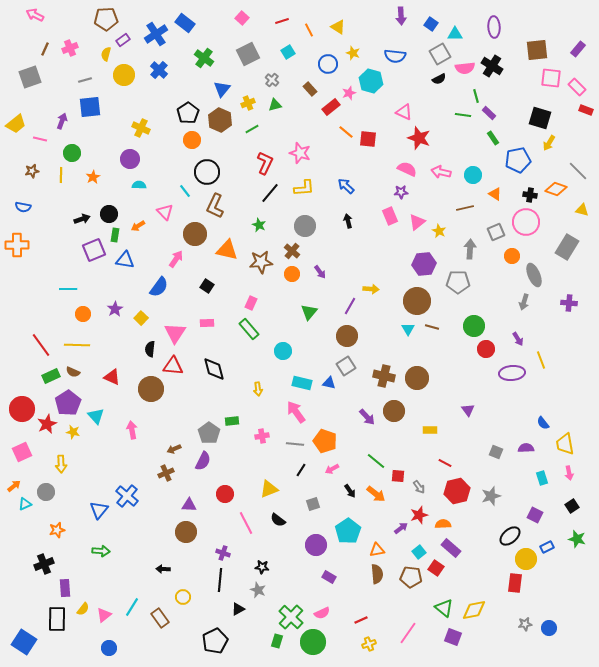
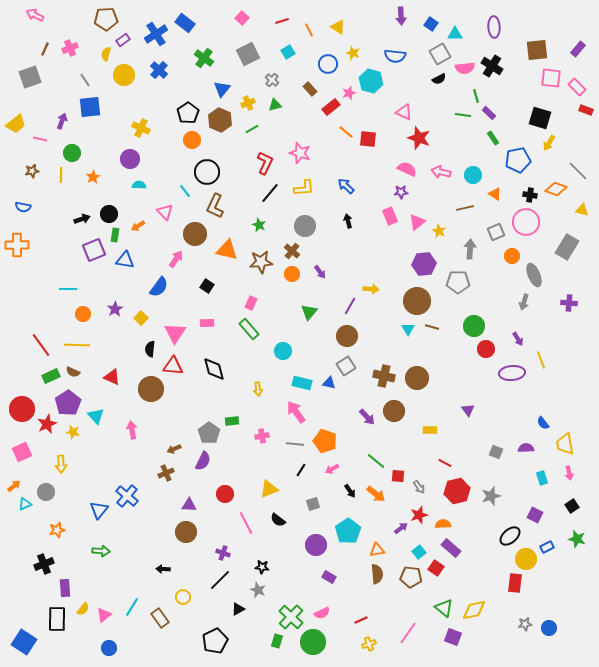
gray line at (85, 80): rotated 72 degrees clockwise
black line at (220, 580): rotated 40 degrees clockwise
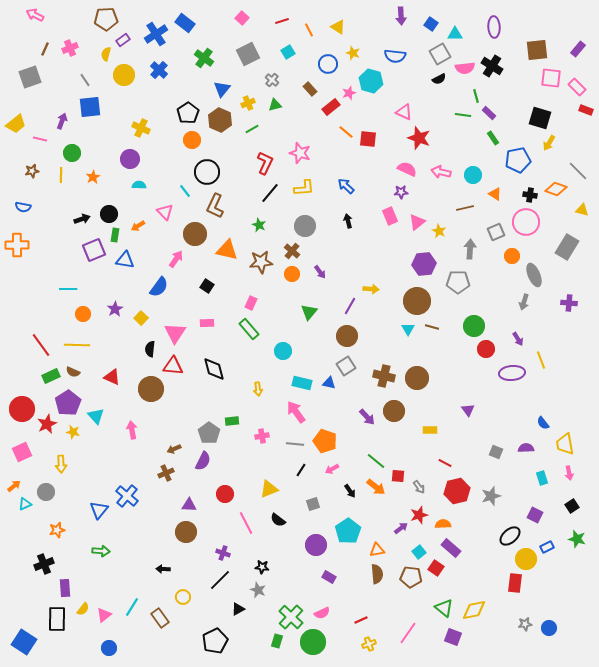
orange arrow at (376, 494): moved 7 px up
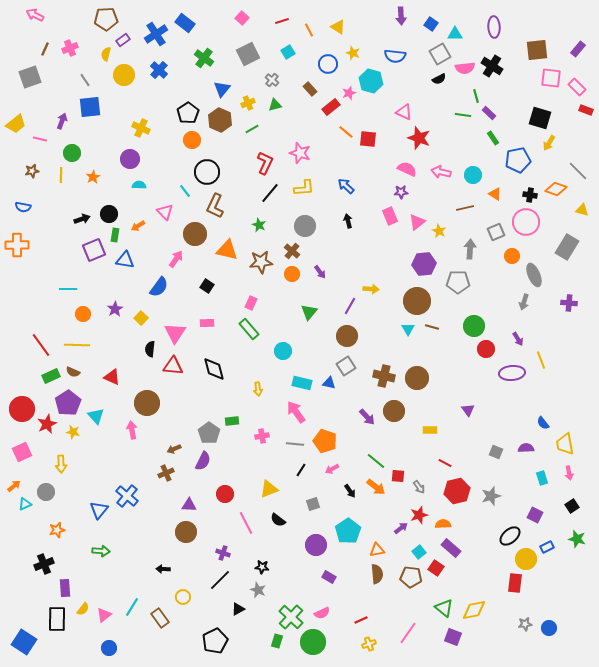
brown circle at (151, 389): moved 4 px left, 14 px down
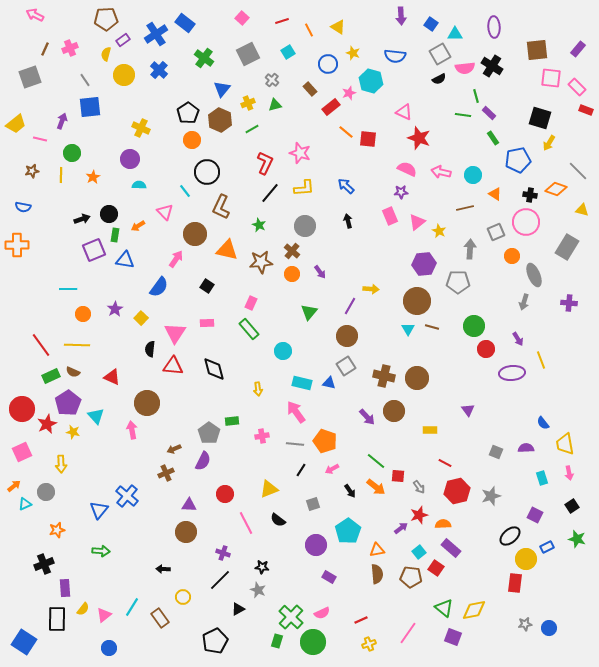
brown L-shape at (215, 206): moved 6 px right, 1 px down
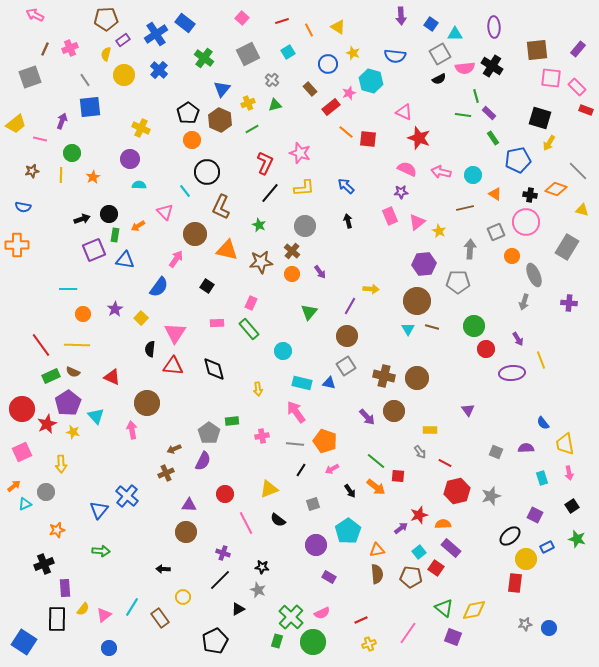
pink rectangle at (207, 323): moved 10 px right
gray arrow at (419, 487): moved 1 px right, 35 px up
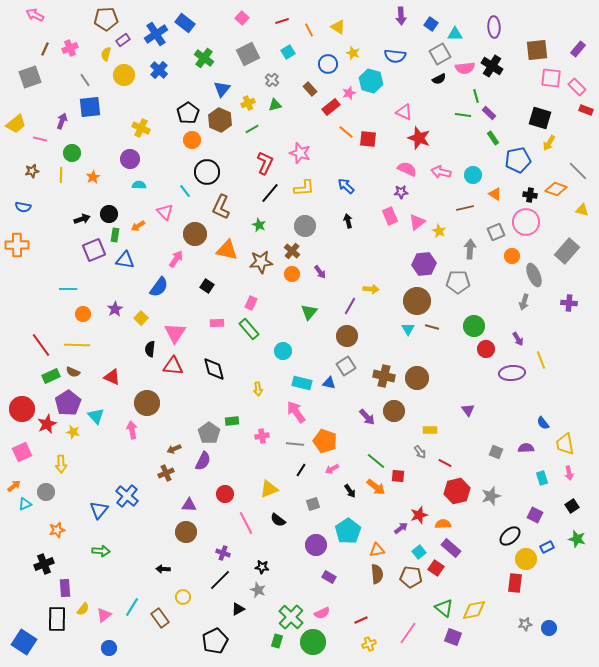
gray rectangle at (567, 247): moved 4 px down; rotated 10 degrees clockwise
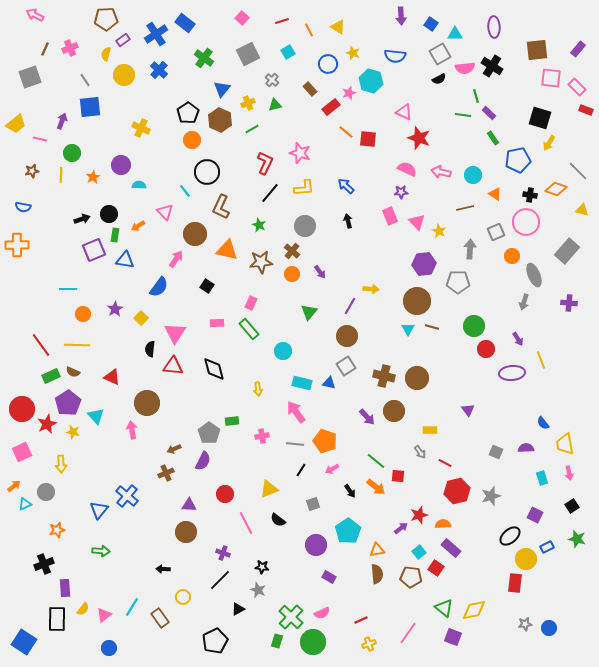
purple circle at (130, 159): moved 9 px left, 6 px down
pink triangle at (417, 222): rotated 36 degrees counterclockwise
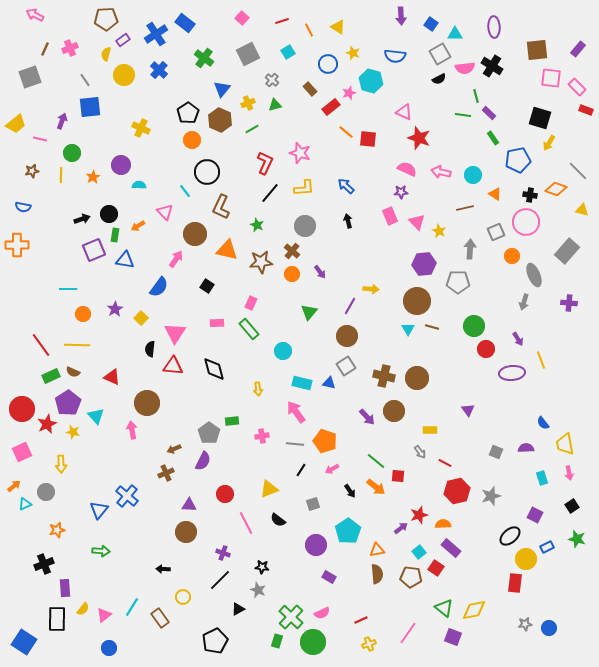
green star at (259, 225): moved 2 px left
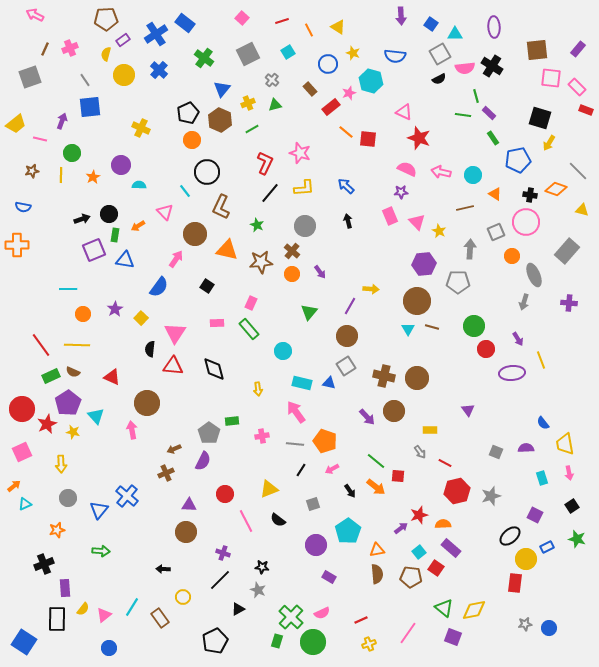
black pentagon at (188, 113): rotated 10 degrees clockwise
gray circle at (46, 492): moved 22 px right, 6 px down
pink line at (246, 523): moved 2 px up
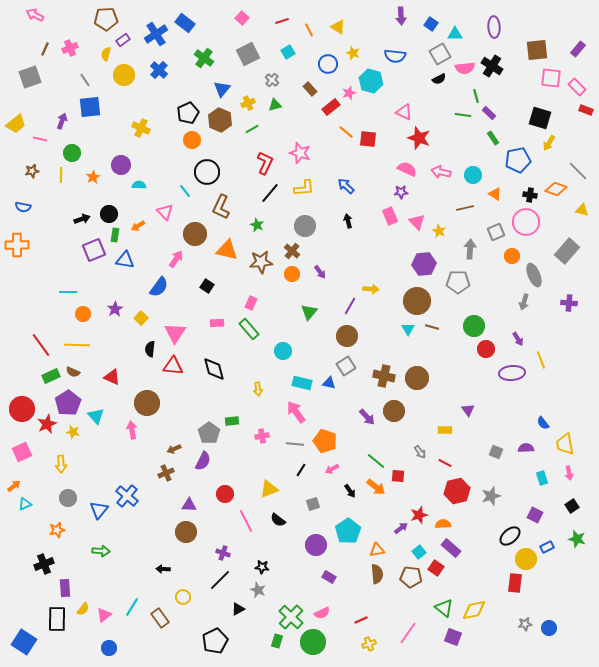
cyan line at (68, 289): moved 3 px down
yellow rectangle at (430, 430): moved 15 px right
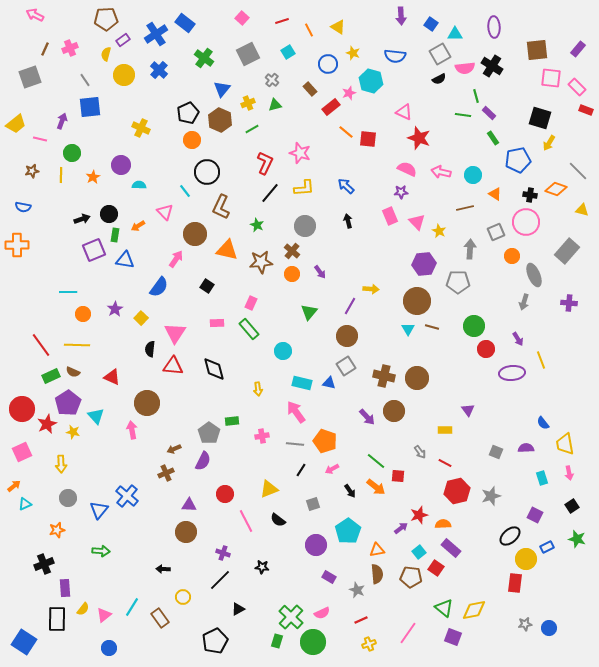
gray star at (258, 590): moved 99 px right
